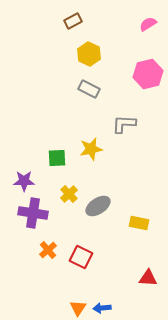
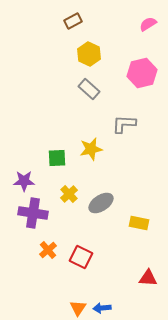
pink hexagon: moved 6 px left, 1 px up
gray rectangle: rotated 15 degrees clockwise
gray ellipse: moved 3 px right, 3 px up
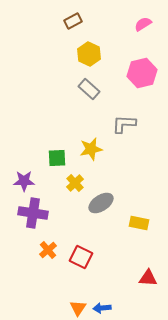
pink semicircle: moved 5 px left
yellow cross: moved 6 px right, 11 px up
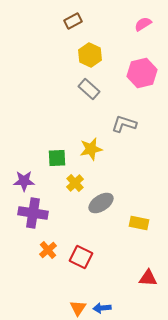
yellow hexagon: moved 1 px right, 1 px down
gray L-shape: rotated 15 degrees clockwise
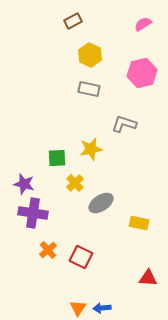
gray rectangle: rotated 30 degrees counterclockwise
purple star: moved 3 px down; rotated 15 degrees clockwise
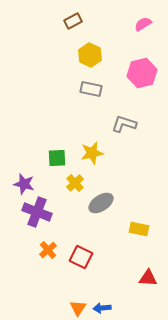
gray rectangle: moved 2 px right
yellow star: moved 1 px right, 4 px down
purple cross: moved 4 px right, 1 px up; rotated 12 degrees clockwise
yellow rectangle: moved 6 px down
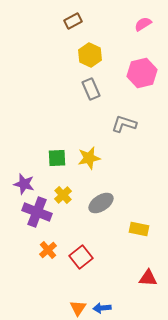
gray rectangle: rotated 55 degrees clockwise
yellow star: moved 3 px left, 5 px down
yellow cross: moved 12 px left, 12 px down
red square: rotated 25 degrees clockwise
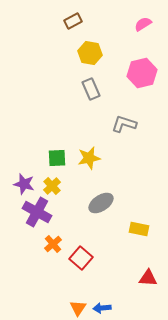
yellow hexagon: moved 2 px up; rotated 15 degrees counterclockwise
yellow cross: moved 11 px left, 9 px up
purple cross: rotated 8 degrees clockwise
orange cross: moved 5 px right, 6 px up
red square: moved 1 px down; rotated 10 degrees counterclockwise
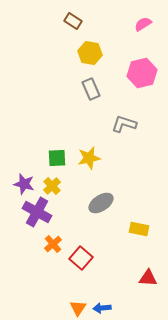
brown rectangle: rotated 60 degrees clockwise
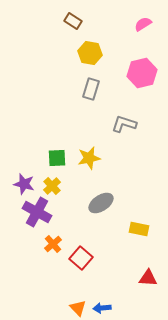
gray rectangle: rotated 40 degrees clockwise
orange triangle: rotated 18 degrees counterclockwise
